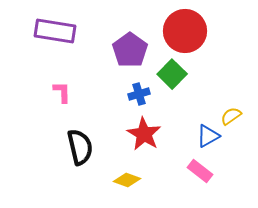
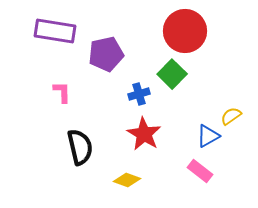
purple pentagon: moved 24 px left, 4 px down; rotated 24 degrees clockwise
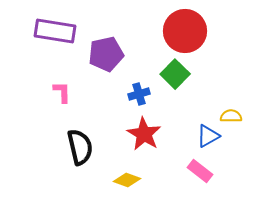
green square: moved 3 px right
yellow semicircle: rotated 35 degrees clockwise
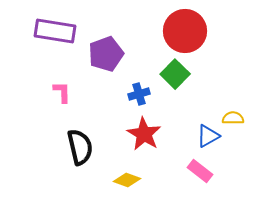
purple pentagon: rotated 8 degrees counterclockwise
yellow semicircle: moved 2 px right, 2 px down
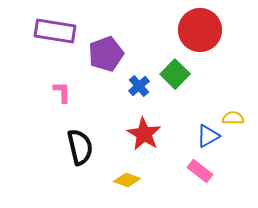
red circle: moved 15 px right, 1 px up
blue cross: moved 8 px up; rotated 25 degrees counterclockwise
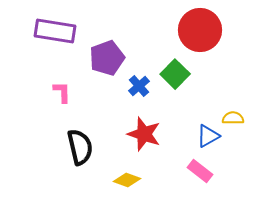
purple pentagon: moved 1 px right, 4 px down
red star: rotated 12 degrees counterclockwise
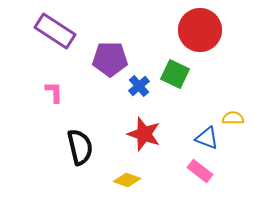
purple rectangle: rotated 24 degrees clockwise
purple pentagon: moved 3 px right, 1 px down; rotated 20 degrees clockwise
green square: rotated 20 degrees counterclockwise
pink L-shape: moved 8 px left
blue triangle: moved 1 px left, 2 px down; rotated 50 degrees clockwise
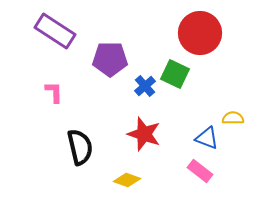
red circle: moved 3 px down
blue cross: moved 6 px right
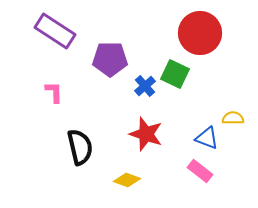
red star: moved 2 px right
